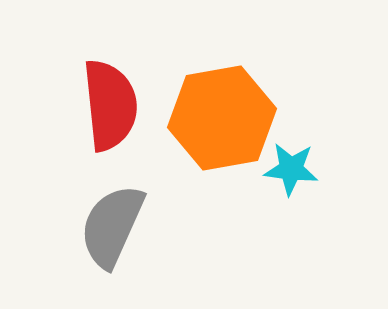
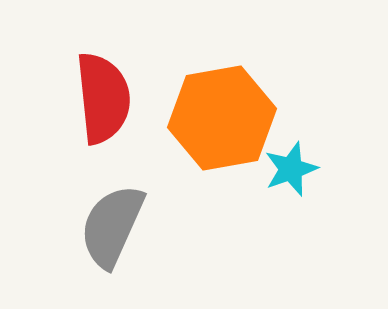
red semicircle: moved 7 px left, 7 px up
cyan star: rotated 26 degrees counterclockwise
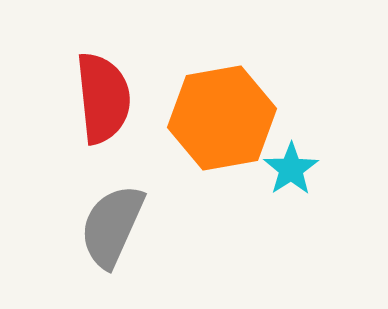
cyan star: rotated 14 degrees counterclockwise
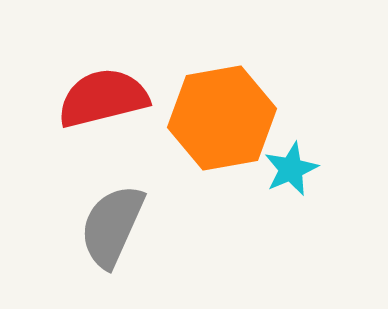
red semicircle: rotated 98 degrees counterclockwise
cyan star: rotated 10 degrees clockwise
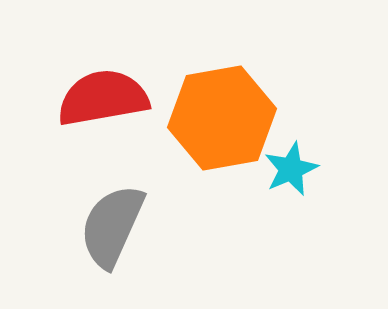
red semicircle: rotated 4 degrees clockwise
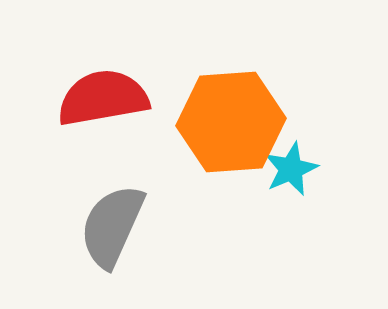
orange hexagon: moved 9 px right, 4 px down; rotated 6 degrees clockwise
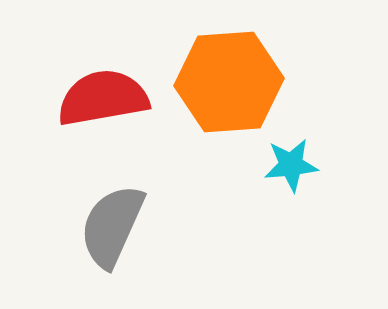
orange hexagon: moved 2 px left, 40 px up
cyan star: moved 4 px up; rotated 18 degrees clockwise
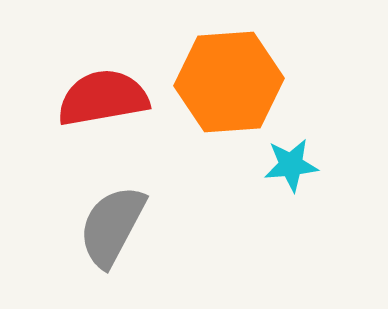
gray semicircle: rotated 4 degrees clockwise
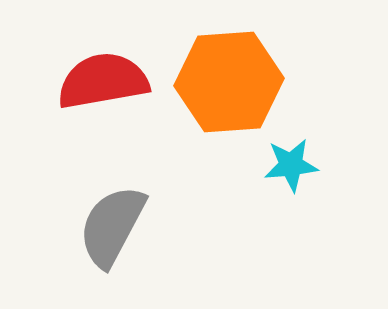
red semicircle: moved 17 px up
